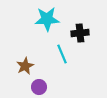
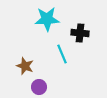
black cross: rotated 12 degrees clockwise
brown star: rotated 24 degrees counterclockwise
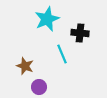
cyan star: rotated 20 degrees counterclockwise
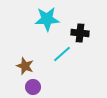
cyan star: rotated 20 degrees clockwise
cyan line: rotated 72 degrees clockwise
purple circle: moved 6 px left
